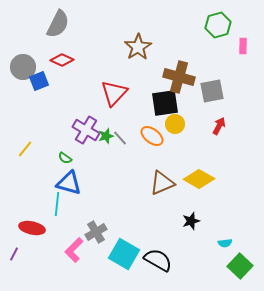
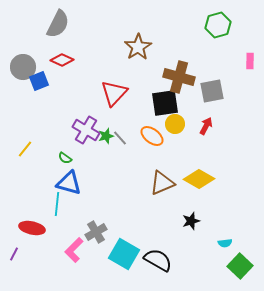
pink rectangle: moved 7 px right, 15 px down
red arrow: moved 13 px left
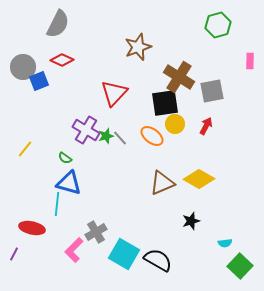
brown star: rotated 12 degrees clockwise
brown cross: rotated 16 degrees clockwise
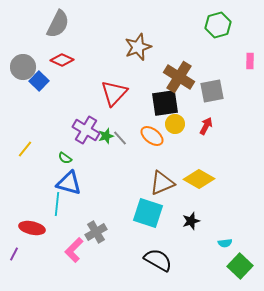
blue square: rotated 24 degrees counterclockwise
cyan square: moved 24 px right, 41 px up; rotated 12 degrees counterclockwise
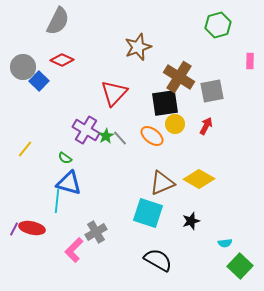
gray semicircle: moved 3 px up
green star: rotated 14 degrees counterclockwise
cyan line: moved 3 px up
purple line: moved 25 px up
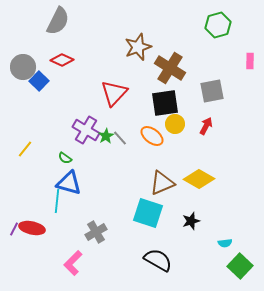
brown cross: moved 9 px left, 9 px up
pink L-shape: moved 1 px left, 13 px down
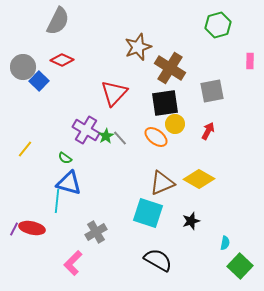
red arrow: moved 2 px right, 5 px down
orange ellipse: moved 4 px right, 1 px down
cyan semicircle: rotated 72 degrees counterclockwise
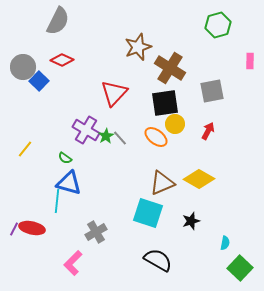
green square: moved 2 px down
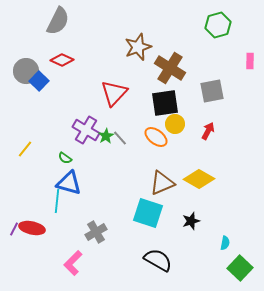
gray circle: moved 3 px right, 4 px down
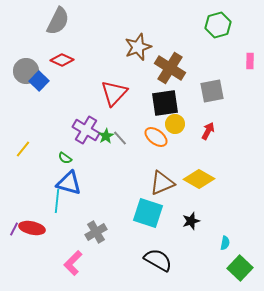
yellow line: moved 2 px left
